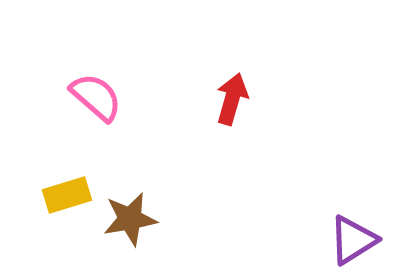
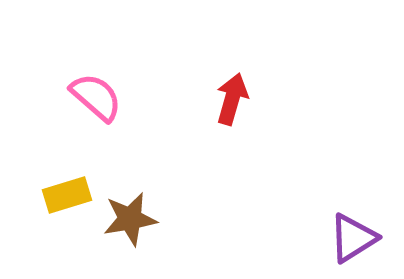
purple triangle: moved 2 px up
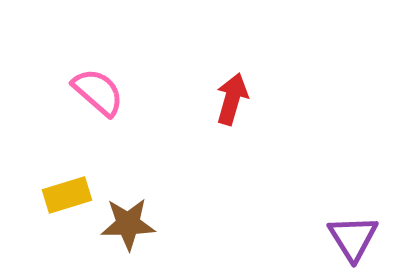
pink semicircle: moved 2 px right, 5 px up
brown star: moved 2 px left, 5 px down; rotated 8 degrees clockwise
purple triangle: rotated 30 degrees counterclockwise
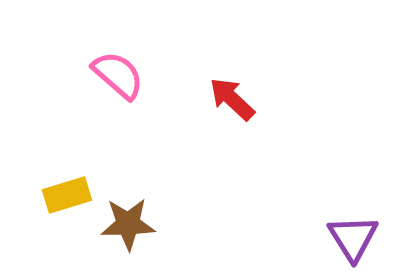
pink semicircle: moved 20 px right, 17 px up
red arrow: rotated 63 degrees counterclockwise
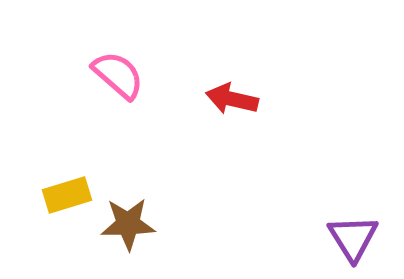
red arrow: rotated 30 degrees counterclockwise
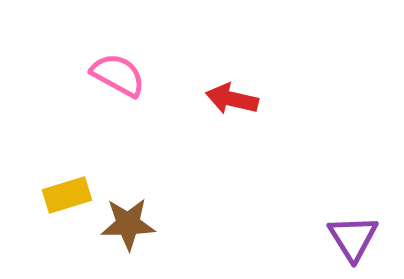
pink semicircle: rotated 12 degrees counterclockwise
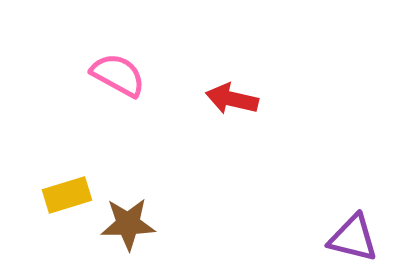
purple triangle: rotated 44 degrees counterclockwise
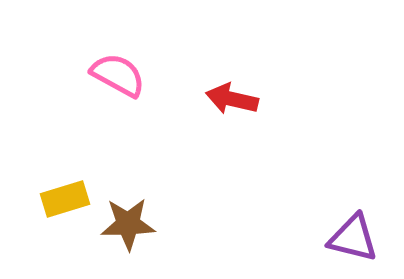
yellow rectangle: moved 2 px left, 4 px down
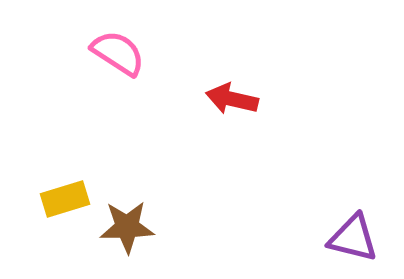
pink semicircle: moved 22 px up; rotated 4 degrees clockwise
brown star: moved 1 px left, 3 px down
